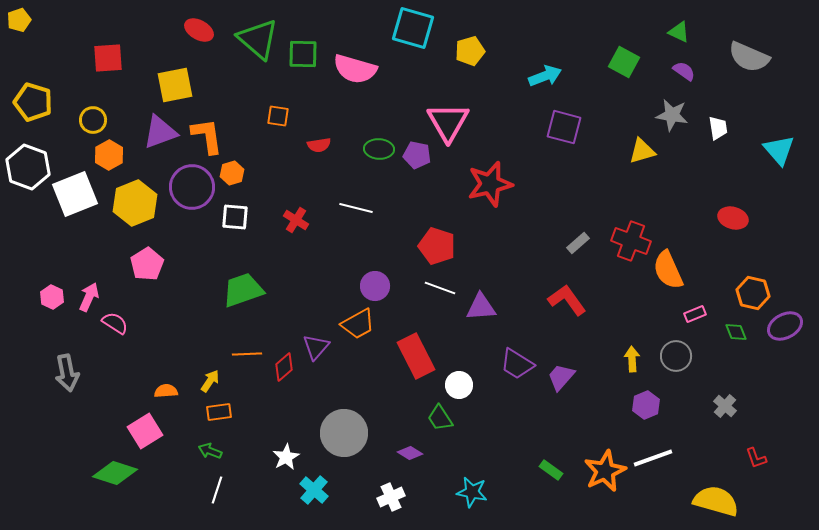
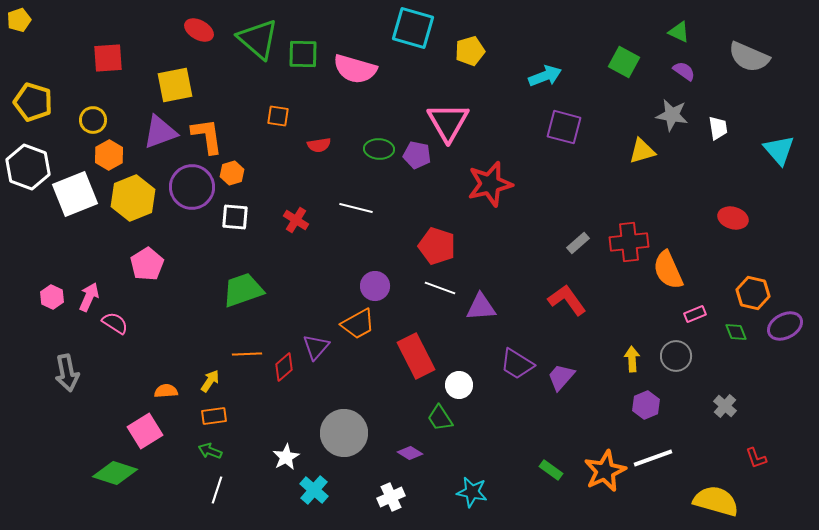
yellow hexagon at (135, 203): moved 2 px left, 5 px up
red cross at (631, 241): moved 2 px left, 1 px down; rotated 27 degrees counterclockwise
orange rectangle at (219, 412): moved 5 px left, 4 px down
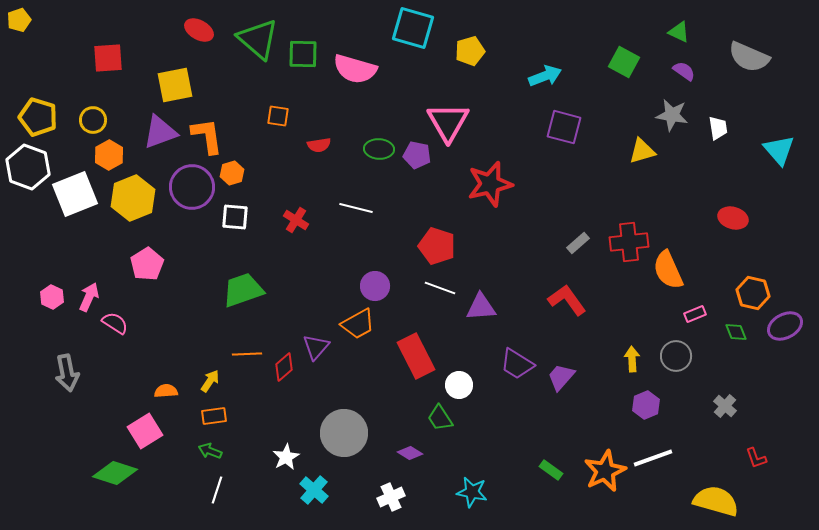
yellow pentagon at (33, 102): moved 5 px right, 15 px down
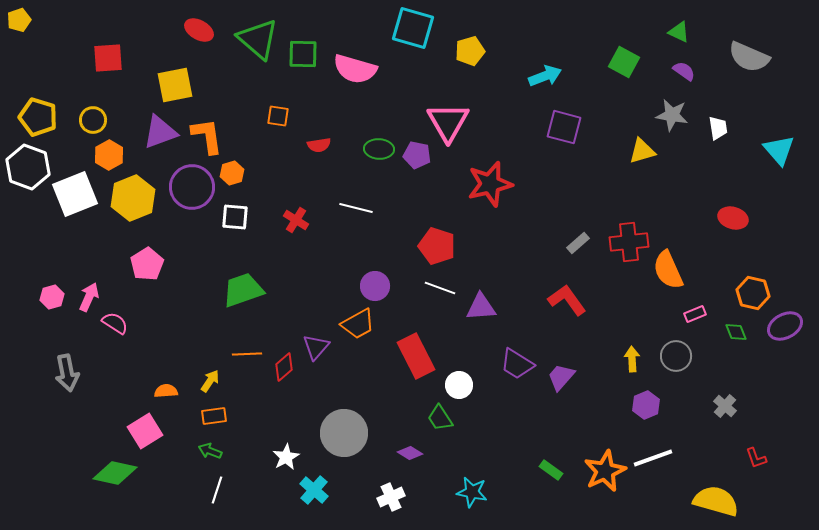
pink hexagon at (52, 297): rotated 20 degrees clockwise
green diamond at (115, 473): rotated 6 degrees counterclockwise
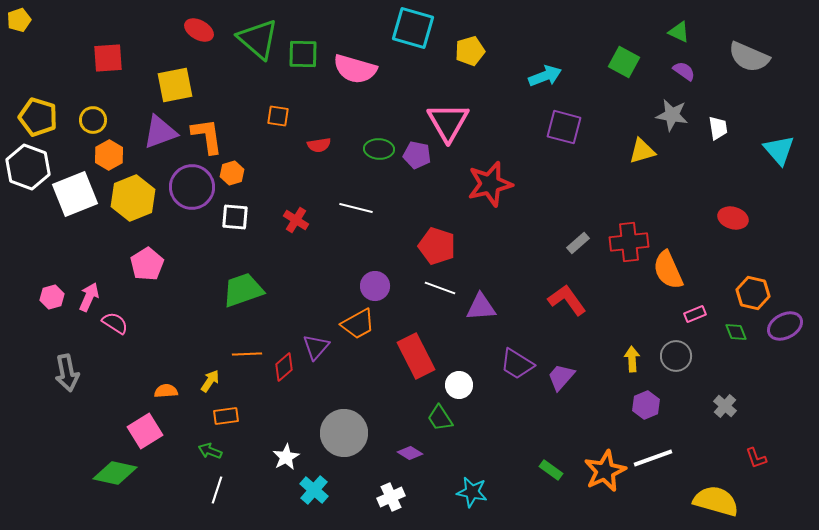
orange rectangle at (214, 416): moved 12 px right
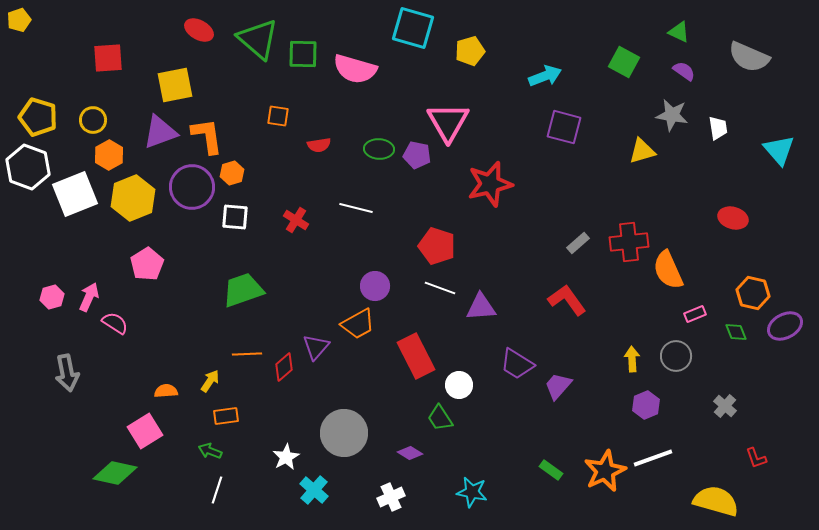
purple trapezoid at (561, 377): moved 3 px left, 9 px down
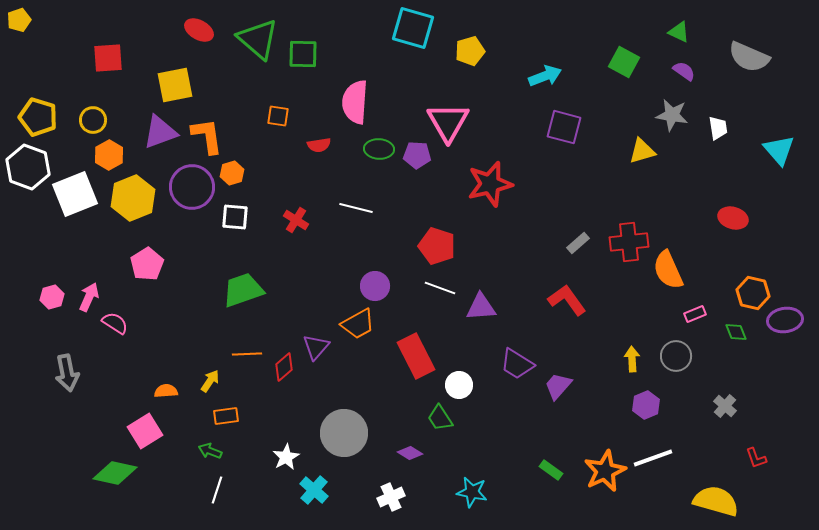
pink semicircle at (355, 69): moved 33 px down; rotated 78 degrees clockwise
purple pentagon at (417, 155): rotated 8 degrees counterclockwise
purple ellipse at (785, 326): moved 6 px up; rotated 20 degrees clockwise
